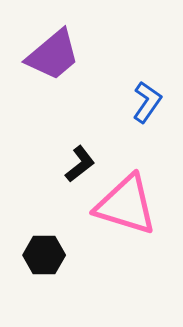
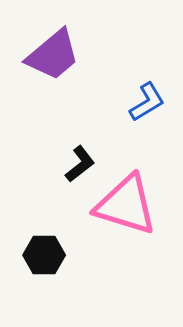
blue L-shape: rotated 24 degrees clockwise
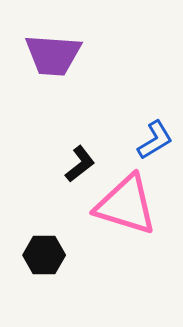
purple trapezoid: rotated 44 degrees clockwise
blue L-shape: moved 8 px right, 38 px down
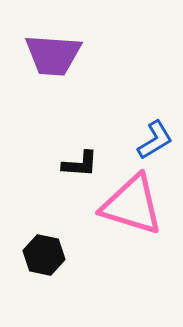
black L-shape: rotated 42 degrees clockwise
pink triangle: moved 6 px right
black hexagon: rotated 12 degrees clockwise
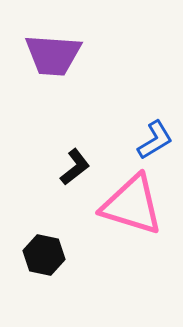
black L-shape: moved 5 px left, 3 px down; rotated 42 degrees counterclockwise
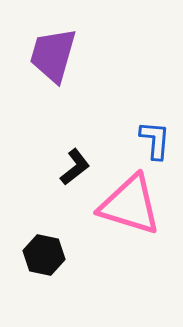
purple trapezoid: rotated 102 degrees clockwise
blue L-shape: rotated 54 degrees counterclockwise
pink triangle: moved 2 px left
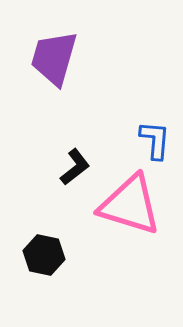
purple trapezoid: moved 1 px right, 3 px down
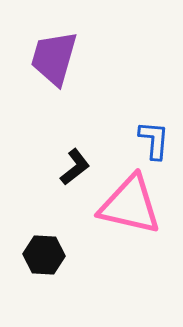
blue L-shape: moved 1 px left
pink triangle: rotated 4 degrees counterclockwise
black hexagon: rotated 9 degrees counterclockwise
